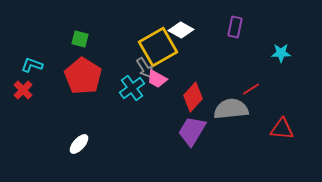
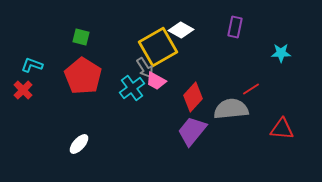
green square: moved 1 px right, 2 px up
pink trapezoid: moved 1 px left, 2 px down
purple trapezoid: rotated 8 degrees clockwise
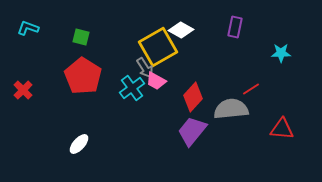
cyan L-shape: moved 4 px left, 37 px up
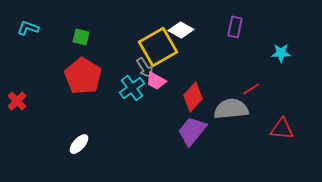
red cross: moved 6 px left, 11 px down
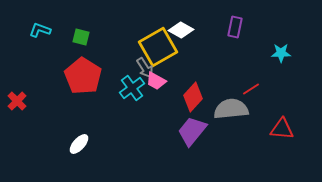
cyan L-shape: moved 12 px right, 2 px down
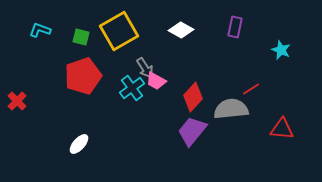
yellow square: moved 39 px left, 16 px up
cyan star: moved 3 px up; rotated 24 degrees clockwise
red pentagon: rotated 21 degrees clockwise
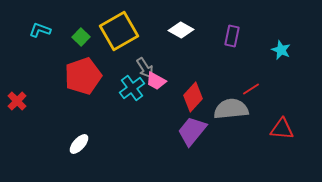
purple rectangle: moved 3 px left, 9 px down
green square: rotated 30 degrees clockwise
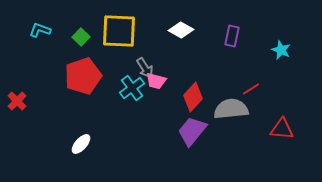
yellow square: rotated 33 degrees clockwise
pink trapezoid: rotated 15 degrees counterclockwise
white ellipse: moved 2 px right
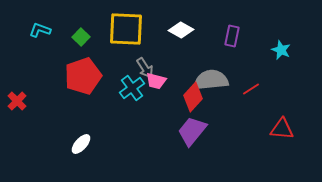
yellow square: moved 7 px right, 2 px up
gray semicircle: moved 20 px left, 29 px up
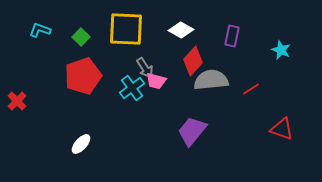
red diamond: moved 36 px up
red triangle: rotated 15 degrees clockwise
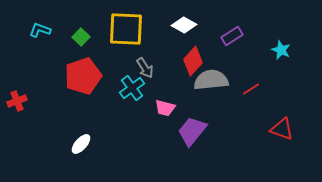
white diamond: moved 3 px right, 5 px up
purple rectangle: rotated 45 degrees clockwise
pink trapezoid: moved 9 px right, 27 px down
red cross: rotated 24 degrees clockwise
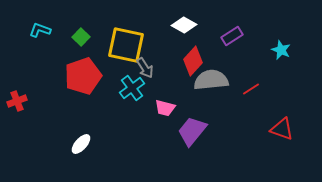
yellow square: moved 16 px down; rotated 9 degrees clockwise
